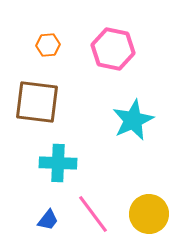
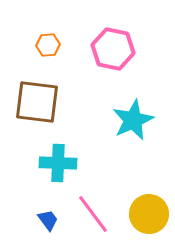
blue trapezoid: rotated 75 degrees counterclockwise
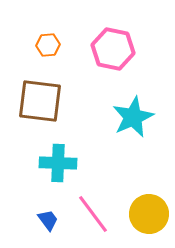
brown square: moved 3 px right, 1 px up
cyan star: moved 3 px up
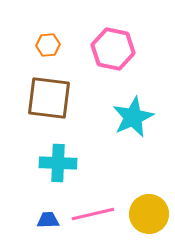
brown square: moved 9 px right, 3 px up
pink line: rotated 66 degrees counterclockwise
blue trapezoid: rotated 55 degrees counterclockwise
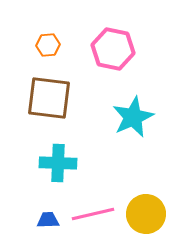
yellow circle: moved 3 px left
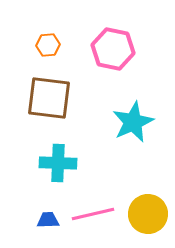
cyan star: moved 5 px down
yellow circle: moved 2 px right
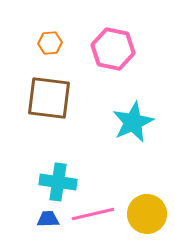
orange hexagon: moved 2 px right, 2 px up
cyan cross: moved 19 px down; rotated 6 degrees clockwise
yellow circle: moved 1 px left
blue trapezoid: moved 1 px up
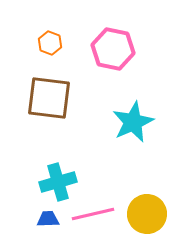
orange hexagon: rotated 25 degrees clockwise
cyan cross: rotated 24 degrees counterclockwise
